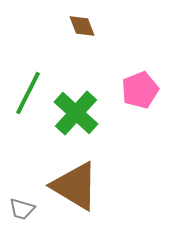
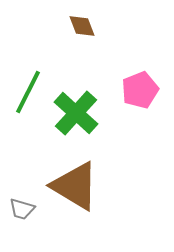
green line: moved 1 px up
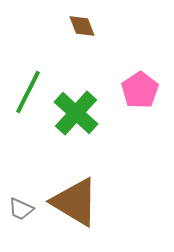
pink pentagon: rotated 12 degrees counterclockwise
brown triangle: moved 16 px down
gray trapezoid: moved 1 px left; rotated 8 degrees clockwise
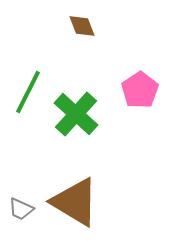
green cross: moved 1 px down
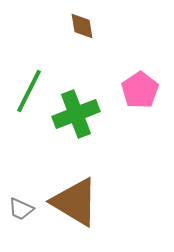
brown diamond: rotated 12 degrees clockwise
green line: moved 1 px right, 1 px up
green cross: rotated 27 degrees clockwise
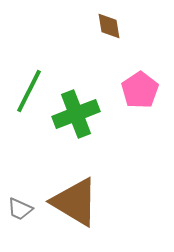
brown diamond: moved 27 px right
gray trapezoid: moved 1 px left
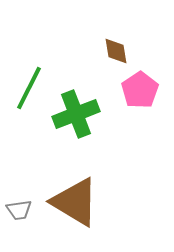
brown diamond: moved 7 px right, 25 px down
green line: moved 3 px up
gray trapezoid: moved 1 px left, 1 px down; rotated 32 degrees counterclockwise
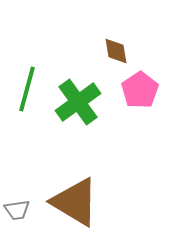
green line: moved 2 px left, 1 px down; rotated 12 degrees counterclockwise
green cross: moved 2 px right, 12 px up; rotated 15 degrees counterclockwise
gray trapezoid: moved 2 px left
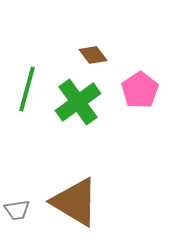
brown diamond: moved 23 px left, 4 px down; rotated 28 degrees counterclockwise
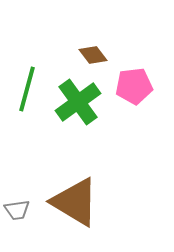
pink pentagon: moved 6 px left, 4 px up; rotated 27 degrees clockwise
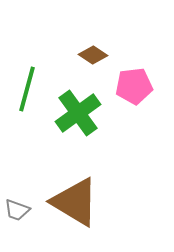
brown diamond: rotated 20 degrees counterclockwise
green cross: moved 11 px down
gray trapezoid: rotated 28 degrees clockwise
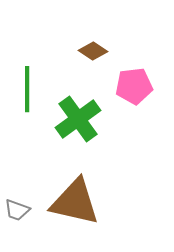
brown diamond: moved 4 px up
green line: rotated 15 degrees counterclockwise
green cross: moved 6 px down
brown triangle: rotated 18 degrees counterclockwise
